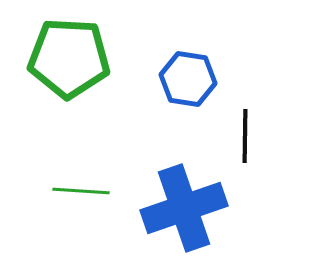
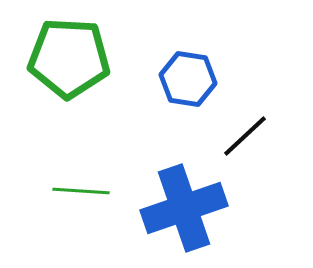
black line: rotated 46 degrees clockwise
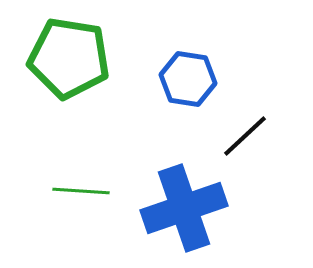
green pentagon: rotated 6 degrees clockwise
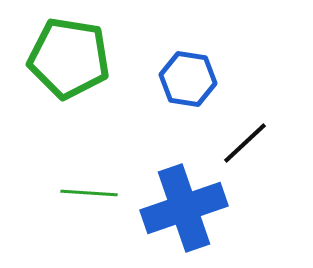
black line: moved 7 px down
green line: moved 8 px right, 2 px down
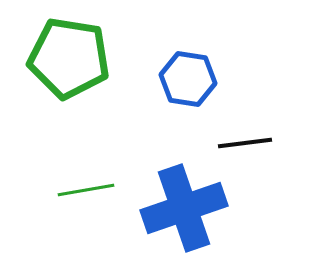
black line: rotated 36 degrees clockwise
green line: moved 3 px left, 3 px up; rotated 14 degrees counterclockwise
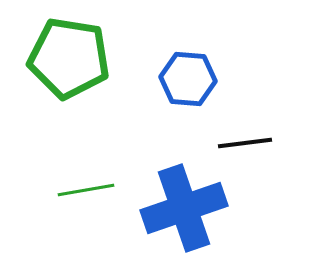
blue hexagon: rotated 4 degrees counterclockwise
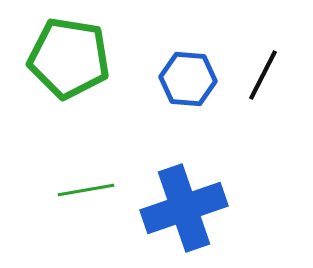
black line: moved 18 px right, 68 px up; rotated 56 degrees counterclockwise
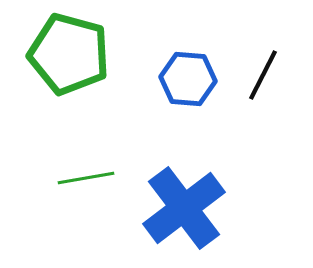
green pentagon: moved 4 px up; rotated 6 degrees clockwise
green line: moved 12 px up
blue cross: rotated 18 degrees counterclockwise
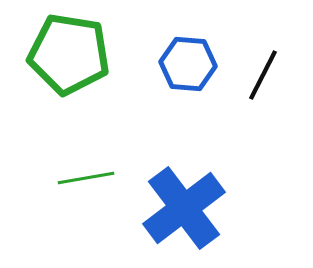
green pentagon: rotated 6 degrees counterclockwise
blue hexagon: moved 15 px up
